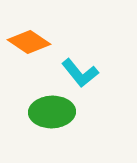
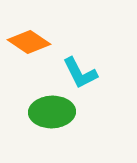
cyan L-shape: rotated 12 degrees clockwise
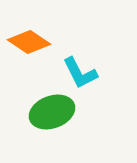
green ellipse: rotated 18 degrees counterclockwise
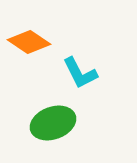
green ellipse: moved 1 px right, 11 px down
